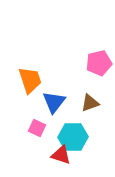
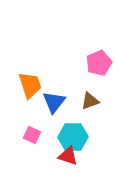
pink pentagon: rotated 10 degrees counterclockwise
orange trapezoid: moved 5 px down
brown triangle: moved 2 px up
pink square: moved 5 px left, 7 px down
red triangle: moved 7 px right, 1 px down
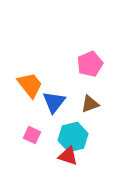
pink pentagon: moved 9 px left, 1 px down
orange trapezoid: rotated 20 degrees counterclockwise
brown triangle: moved 3 px down
cyan hexagon: rotated 12 degrees counterclockwise
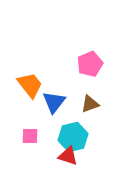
pink square: moved 2 px left, 1 px down; rotated 24 degrees counterclockwise
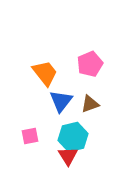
orange trapezoid: moved 15 px right, 12 px up
blue triangle: moved 7 px right, 1 px up
pink square: rotated 12 degrees counterclockwise
red triangle: rotated 40 degrees clockwise
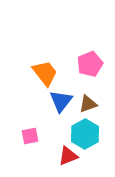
brown triangle: moved 2 px left
cyan hexagon: moved 12 px right, 3 px up; rotated 16 degrees counterclockwise
red triangle: rotated 40 degrees clockwise
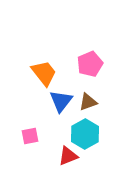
orange trapezoid: moved 1 px left
brown triangle: moved 2 px up
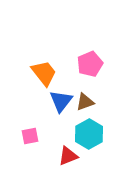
brown triangle: moved 3 px left
cyan hexagon: moved 4 px right
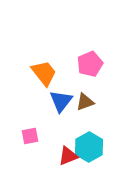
cyan hexagon: moved 13 px down
